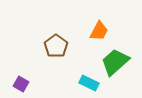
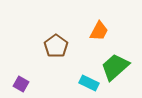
green trapezoid: moved 5 px down
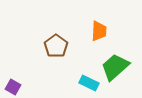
orange trapezoid: rotated 25 degrees counterclockwise
purple square: moved 8 px left, 3 px down
